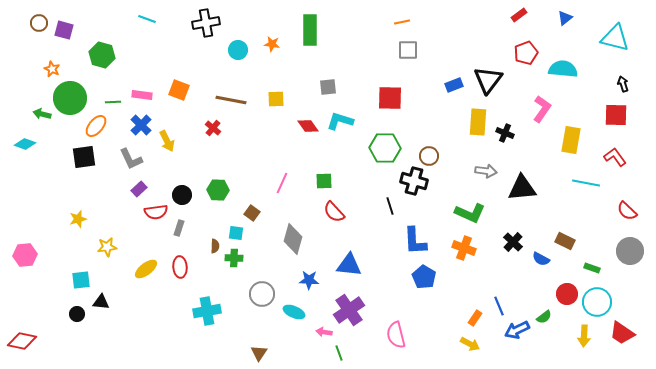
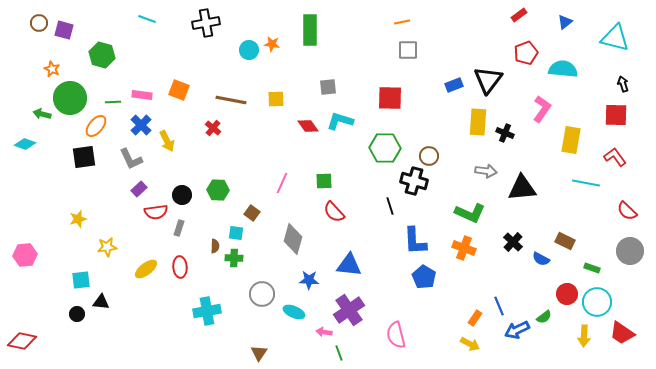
blue triangle at (565, 18): moved 4 px down
cyan circle at (238, 50): moved 11 px right
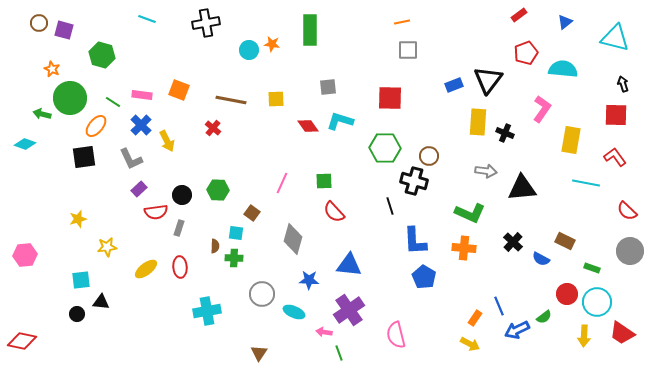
green line at (113, 102): rotated 35 degrees clockwise
orange cross at (464, 248): rotated 15 degrees counterclockwise
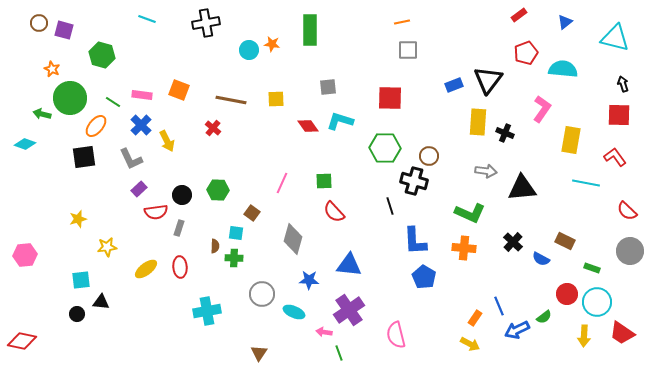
red square at (616, 115): moved 3 px right
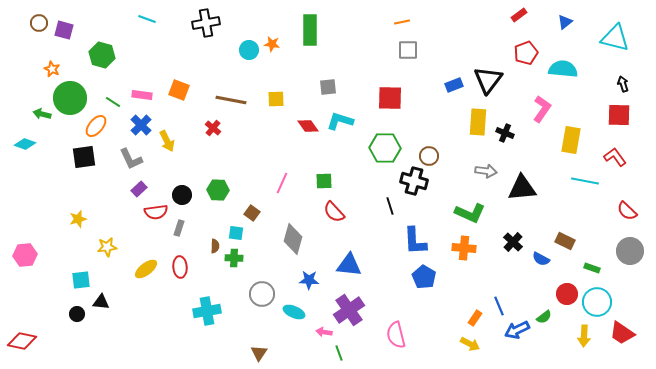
cyan line at (586, 183): moved 1 px left, 2 px up
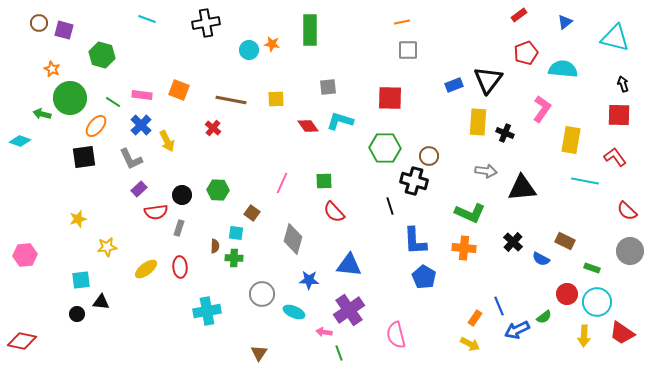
cyan diamond at (25, 144): moved 5 px left, 3 px up
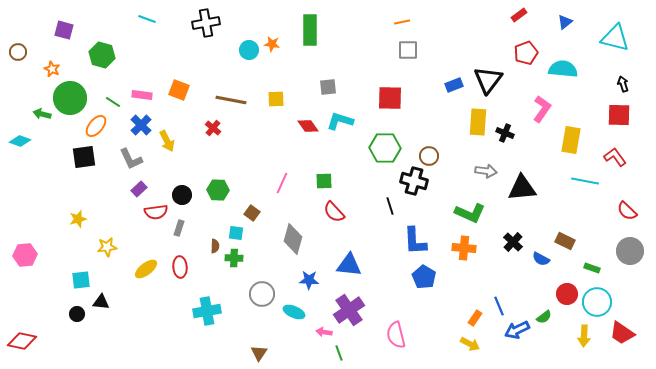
brown circle at (39, 23): moved 21 px left, 29 px down
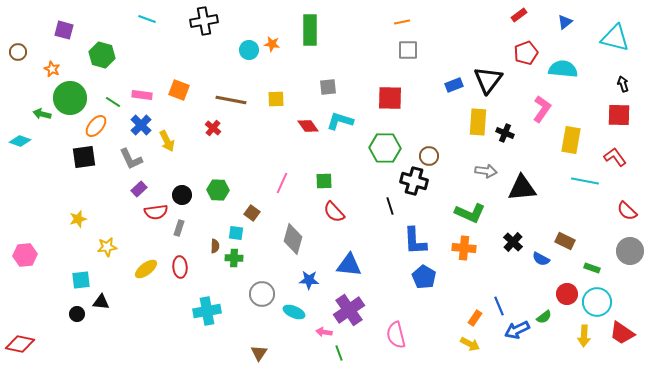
black cross at (206, 23): moved 2 px left, 2 px up
red diamond at (22, 341): moved 2 px left, 3 px down
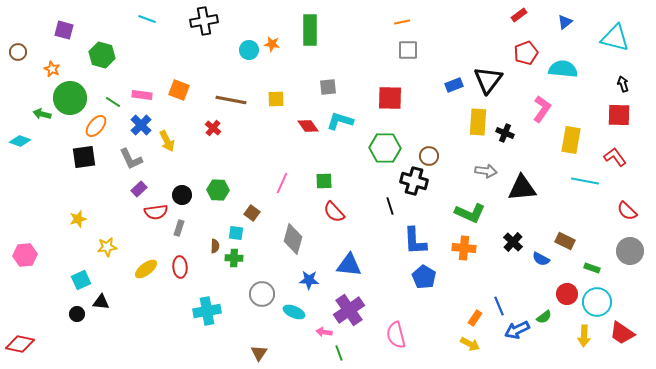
cyan square at (81, 280): rotated 18 degrees counterclockwise
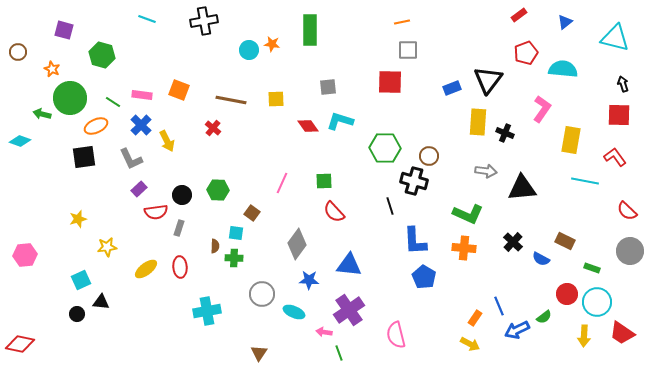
blue rectangle at (454, 85): moved 2 px left, 3 px down
red square at (390, 98): moved 16 px up
orange ellipse at (96, 126): rotated 25 degrees clockwise
green L-shape at (470, 213): moved 2 px left, 1 px down
gray diamond at (293, 239): moved 4 px right, 5 px down; rotated 20 degrees clockwise
